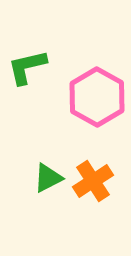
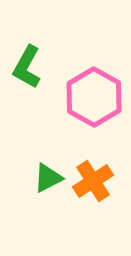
green L-shape: rotated 48 degrees counterclockwise
pink hexagon: moved 3 px left
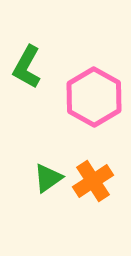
green triangle: rotated 8 degrees counterclockwise
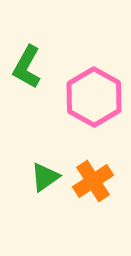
green triangle: moved 3 px left, 1 px up
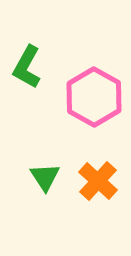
green triangle: rotated 28 degrees counterclockwise
orange cross: moved 5 px right; rotated 15 degrees counterclockwise
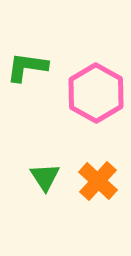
green L-shape: rotated 69 degrees clockwise
pink hexagon: moved 2 px right, 4 px up
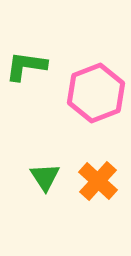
green L-shape: moved 1 px left, 1 px up
pink hexagon: rotated 10 degrees clockwise
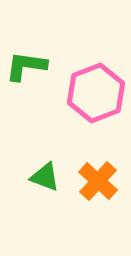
green triangle: rotated 36 degrees counterclockwise
